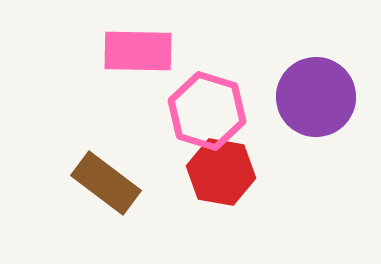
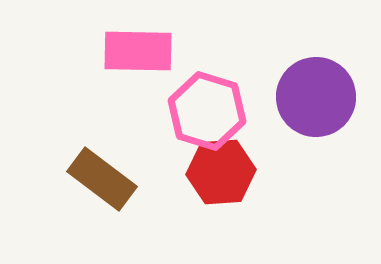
red hexagon: rotated 14 degrees counterclockwise
brown rectangle: moved 4 px left, 4 px up
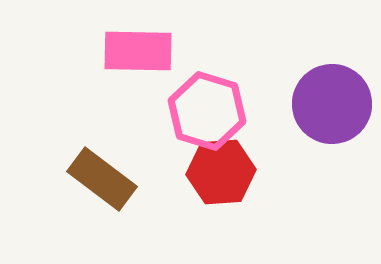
purple circle: moved 16 px right, 7 px down
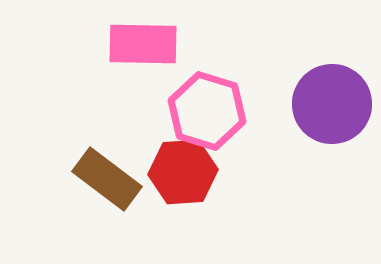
pink rectangle: moved 5 px right, 7 px up
red hexagon: moved 38 px left
brown rectangle: moved 5 px right
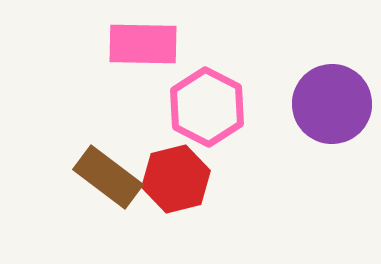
pink hexagon: moved 4 px up; rotated 10 degrees clockwise
red hexagon: moved 7 px left, 7 px down; rotated 10 degrees counterclockwise
brown rectangle: moved 1 px right, 2 px up
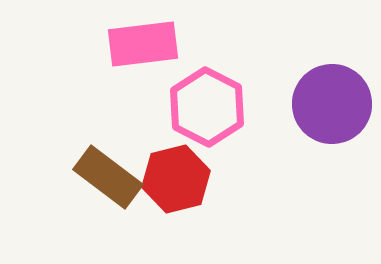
pink rectangle: rotated 8 degrees counterclockwise
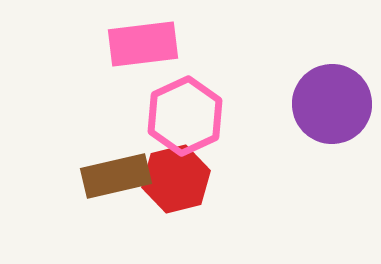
pink hexagon: moved 22 px left, 9 px down; rotated 8 degrees clockwise
brown rectangle: moved 8 px right, 1 px up; rotated 50 degrees counterclockwise
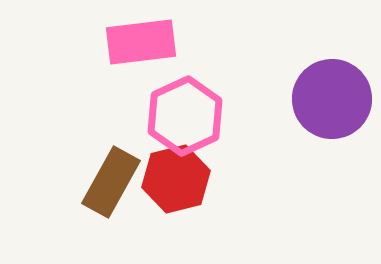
pink rectangle: moved 2 px left, 2 px up
purple circle: moved 5 px up
brown rectangle: moved 5 px left, 6 px down; rotated 48 degrees counterclockwise
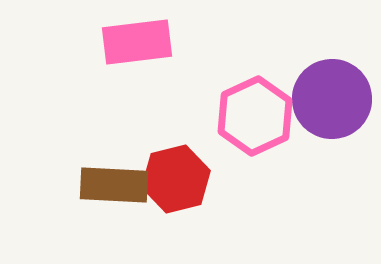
pink rectangle: moved 4 px left
pink hexagon: moved 70 px right
brown rectangle: moved 3 px right, 3 px down; rotated 64 degrees clockwise
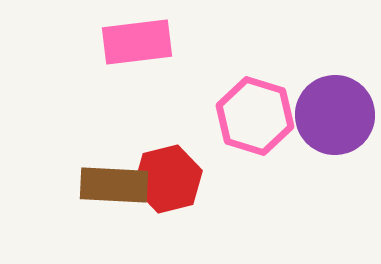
purple circle: moved 3 px right, 16 px down
pink hexagon: rotated 18 degrees counterclockwise
red hexagon: moved 8 px left
